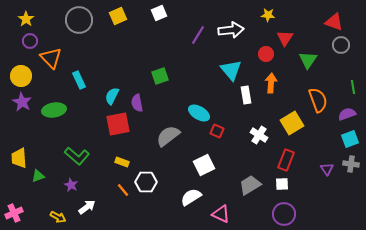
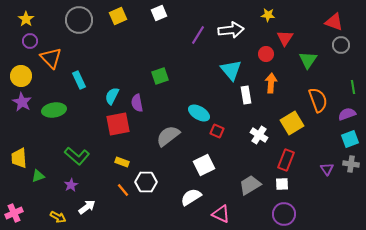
purple star at (71, 185): rotated 16 degrees clockwise
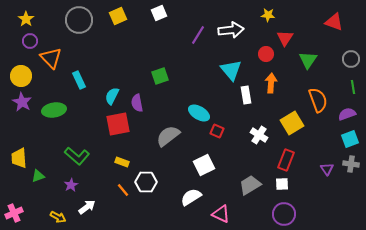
gray circle at (341, 45): moved 10 px right, 14 px down
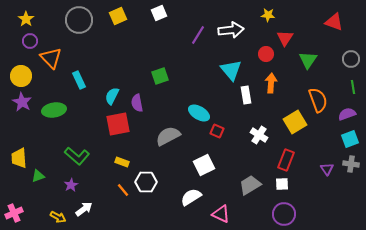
yellow square at (292, 123): moved 3 px right, 1 px up
gray semicircle at (168, 136): rotated 10 degrees clockwise
white arrow at (87, 207): moved 3 px left, 2 px down
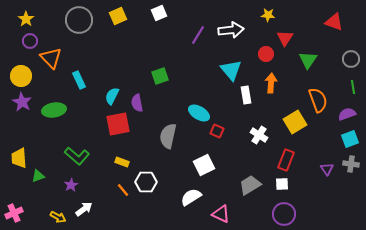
gray semicircle at (168, 136): rotated 50 degrees counterclockwise
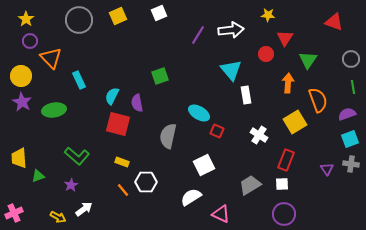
orange arrow at (271, 83): moved 17 px right
red square at (118, 124): rotated 25 degrees clockwise
